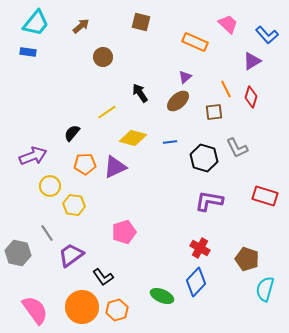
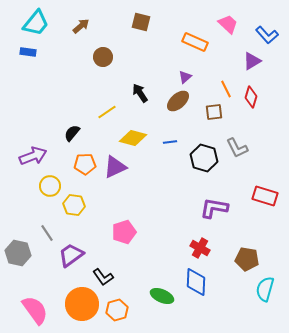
purple L-shape at (209, 201): moved 5 px right, 7 px down
brown pentagon at (247, 259): rotated 10 degrees counterclockwise
blue diamond at (196, 282): rotated 40 degrees counterclockwise
orange circle at (82, 307): moved 3 px up
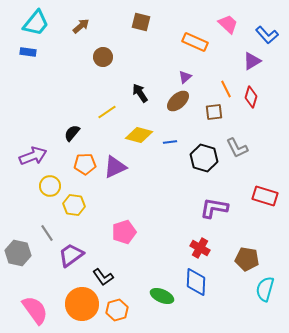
yellow diamond at (133, 138): moved 6 px right, 3 px up
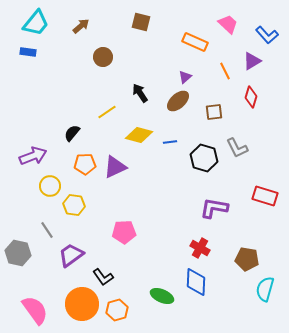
orange line at (226, 89): moved 1 px left, 18 px up
pink pentagon at (124, 232): rotated 15 degrees clockwise
gray line at (47, 233): moved 3 px up
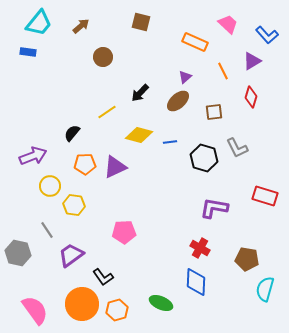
cyan trapezoid at (36, 23): moved 3 px right
orange line at (225, 71): moved 2 px left
black arrow at (140, 93): rotated 102 degrees counterclockwise
green ellipse at (162, 296): moved 1 px left, 7 px down
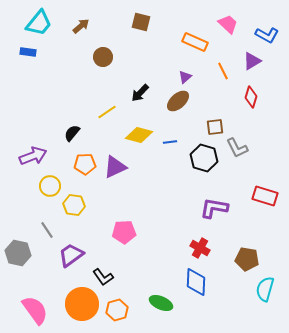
blue L-shape at (267, 35): rotated 20 degrees counterclockwise
brown square at (214, 112): moved 1 px right, 15 px down
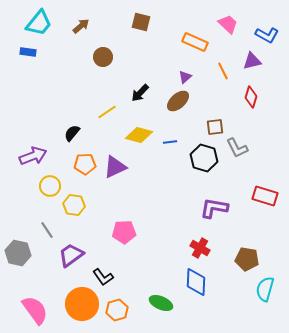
purple triangle at (252, 61): rotated 18 degrees clockwise
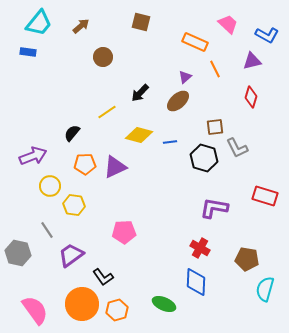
orange line at (223, 71): moved 8 px left, 2 px up
green ellipse at (161, 303): moved 3 px right, 1 px down
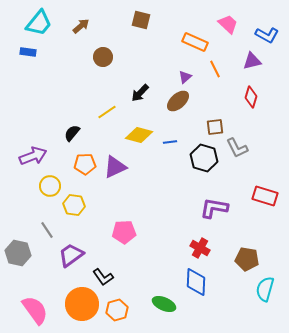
brown square at (141, 22): moved 2 px up
